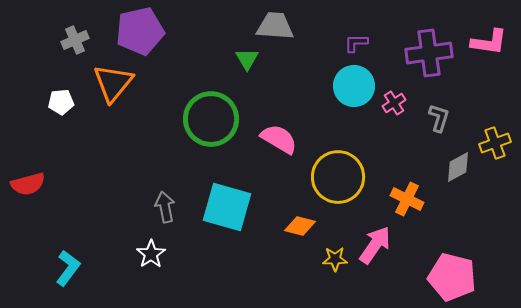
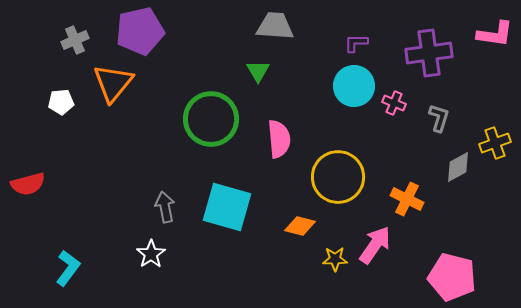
pink L-shape: moved 6 px right, 8 px up
green triangle: moved 11 px right, 12 px down
pink cross: rotated 35 degrees counterclockwise
pink semicircle: rotated 54 degrees clockwise
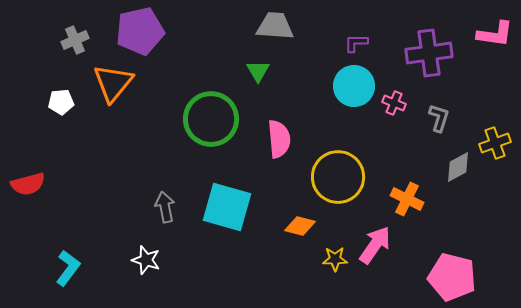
white star: moved 5 px left, 6 px down; rotated 20 degrees counterclockwise
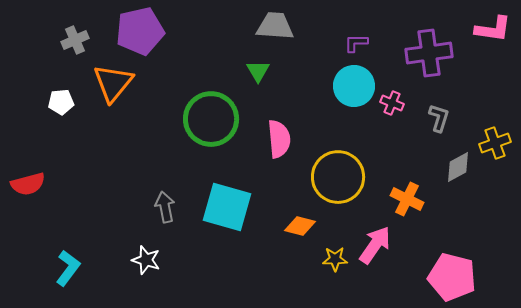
pink L-shape: moved 2 px left, 5 px up
pink cross: moved 2 px left
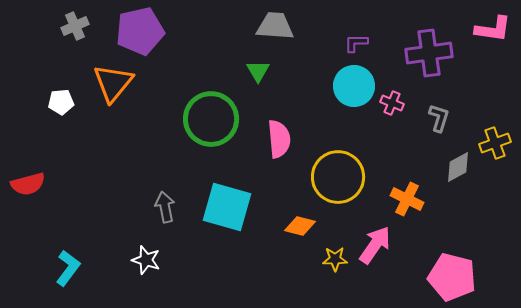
gray cross: moved 14 px up
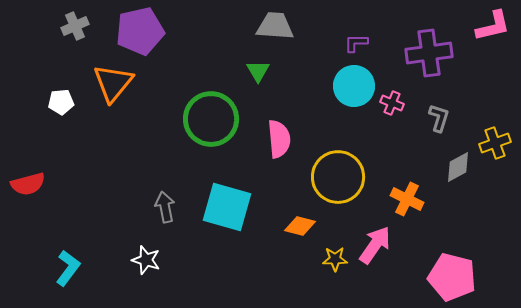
pink L-shape: moved 3 px up; rotated 21 degrees counterclockwise
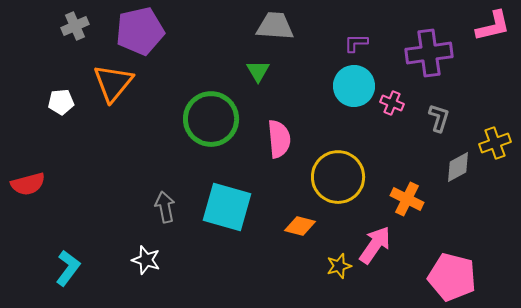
yellow star: moved 4 px right, 7 px down; rotated 15 degrees counterclockwise
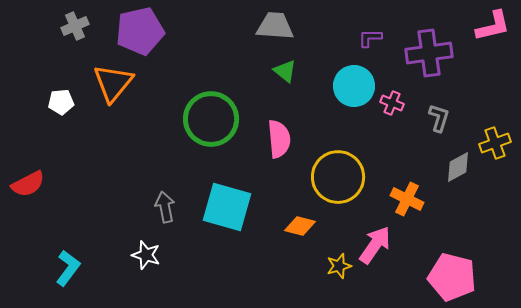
purple L-shape: moved 14 px right, 5 px up
green triangle: moved 27 px right; rotated 20 degrees counterclockwise
red semicircle: rotated 12 degrees counterclockwise
white star: moved 5 px up
